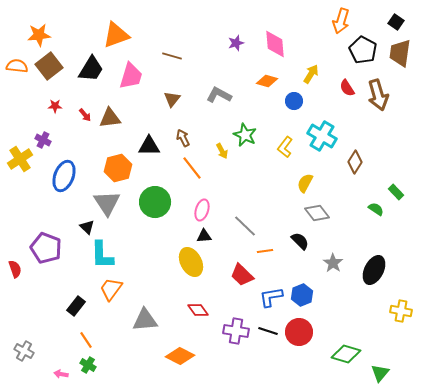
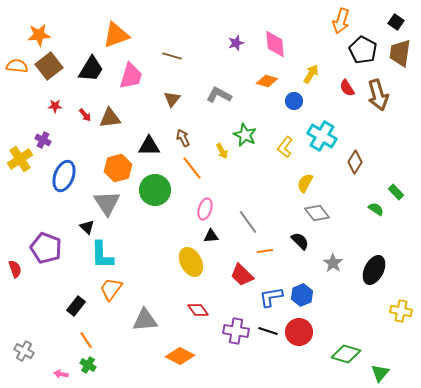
green circle at (155, 202): moved 12 px up
pink ellipse at (202, 210): moved 3 px right, 1 px up
gray line at (245, 226): moved 3 px right, 4 px up; rotated 10 degrees clockwise
black triangle at (204, 236): moved 7 px right
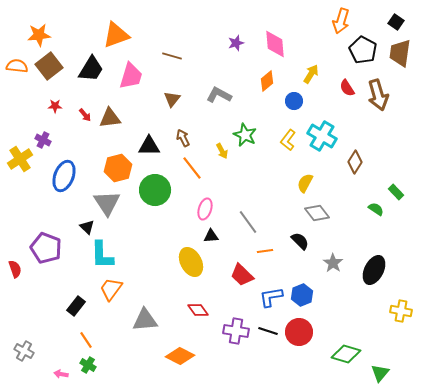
orange diamond at (267, 81): rotated 55 degrees counterclockwise
yellow L-shape at (285, 147): moved 3 px right, 7 px up
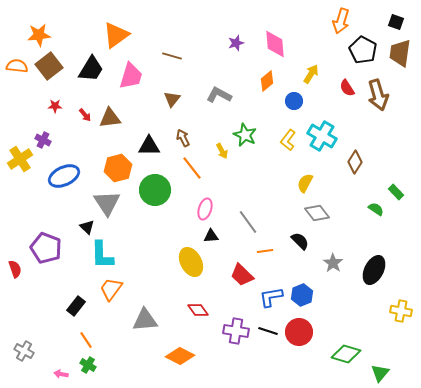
black square at (396, 22): rotated 14 degrees counterclockwise
orange triangle at (116, 35): rotated 16 degrees counterclockwise
blue ellipse at (64, 176): rotated 44 degrees clockwise
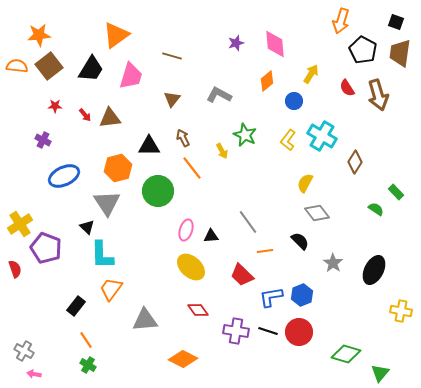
yellow cross at (20, 159): moved 65 px down
green circle at (155, 190): moved 3 px right, 1 px down
pink ellipse at (205, 209): moved 19 px left, 21 px down
yellow ellipse at (191, 262): moved 5 px down; rotated 20 degrees counterclockwise
orange diamond at (180, 356): moved 3 px right, 3 px down
pink arrow at (61, 374): moved 27 px left
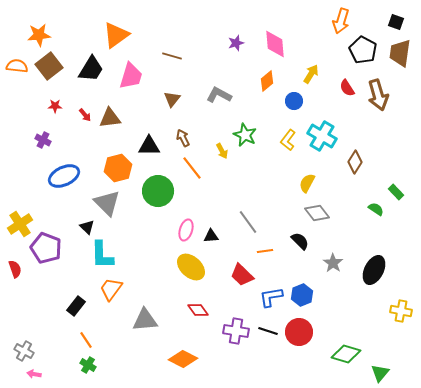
yellow semicircle at (305, 183): moved 2 px right
gray triangle at (107, 203): rotated 12 degrees counterclockwise
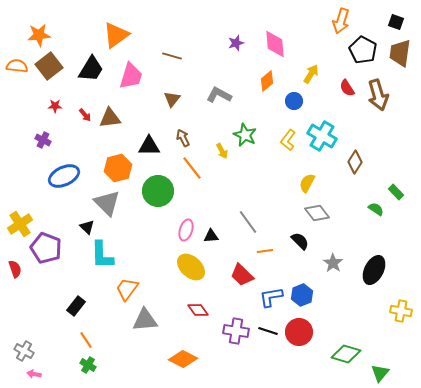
orange trapezoid at (111, 289): moved 16 px right
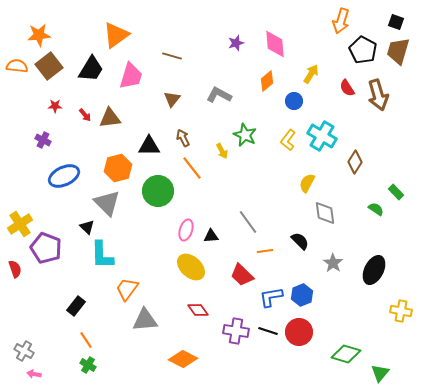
brown trapezoid at (400, 53): moved 2 px left, 2 px up; rotated 8 degrees clockwise
gray diamond at (317, 213): moved 8 px right; rotated 30 degrees clockwise
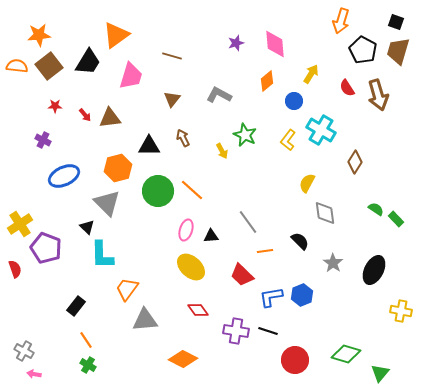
black trapezoid at (91, 69): moved 3 px left, 7 px up
cyan cross at (322, 136): moved 1 px left, 6 px up
orange line at (192, 168): moved 22 px down; rotated 10 degrees counterclockwise
green rectangle at (396, 192): moved 27 px down
red circle at (299, 332): moved 4 px left, 28 px down
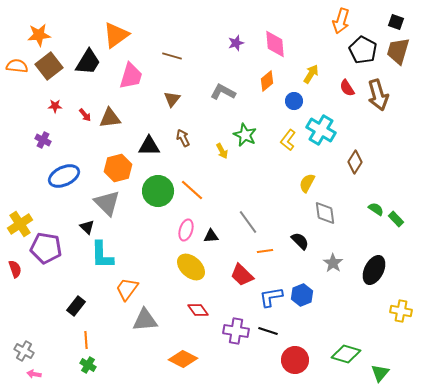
gray L-shape at (219, 95): moved 4 px right, 3 px up
purple pentagon at (46, 248): rotated 12 degrees counterclockwise
orange line at (86, 340): rotated 30 degrees clockwise
